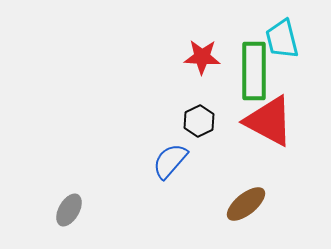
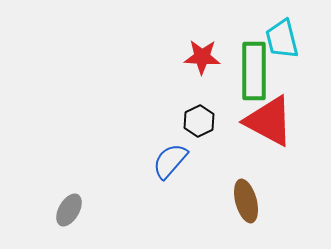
brown ellipse: moved 3 px up; rotated 66 degrees counterclockwise
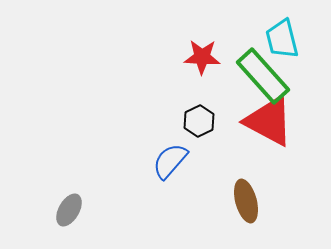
green rectangle: moved 9 px right, 5 px down; rotated 42 degrees counterclockwise
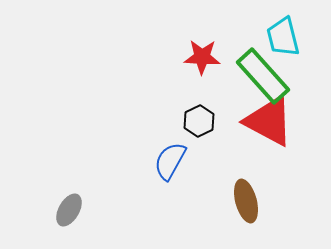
cyan trapezoid: moved 1 px right, 2 px up
blue semicircle: rotated 12 degrees counterclockwise
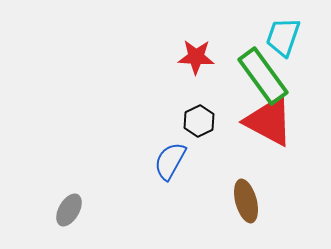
cyan trapezoid: rotated 33 degrees clockwise
red star: moved 6 px left
green rectangle: rotated 6 degrees clockwise
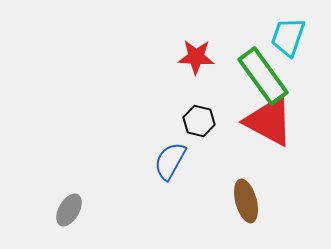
cyan trapezoid: moved 5 px right
black hexagon: rotated 20 degrees counterclockwise
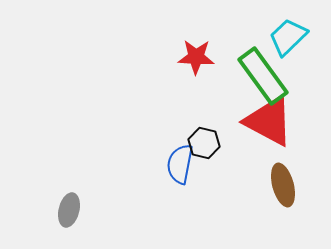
cyan trapezoid: rotated 27 degrees clockwise
black hexagon: moved 5 px right, 22 px down
blue semicircle: moved 10 px right, 3 px down; rotated 18 degrees counterclockwise
brown ellipse: moved 37 px right, 16 px up
gray ellipse: rotated 16 degrees counterclockwise
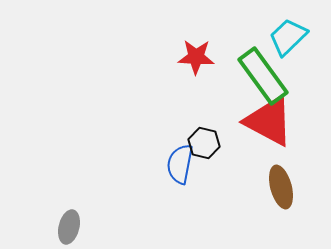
brown ellipse: moved 2 px left, 2 px down
gray ellipse: moved 17 px down
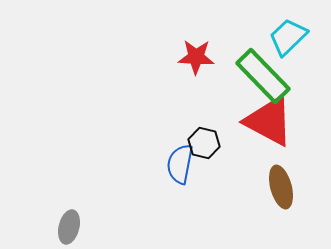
green rectangle: rotated 8 degrees counterclockwise
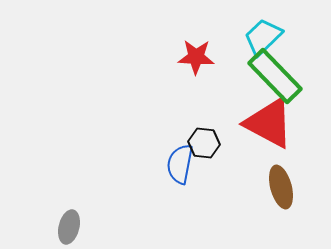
cyan trapezoid: moved 25 px left
green rectangle: moved 12 px right
red triangle: moved 2 px down
black hexagon: rotated 8 degrees counterclockwise
